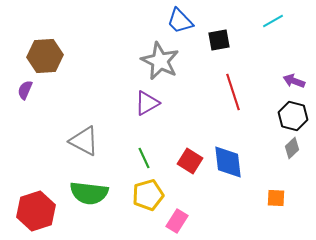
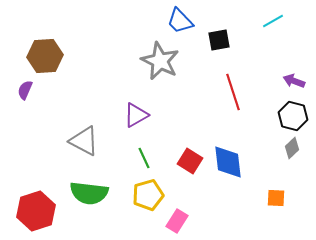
purple triangle: moved 11 px left, 12 px down
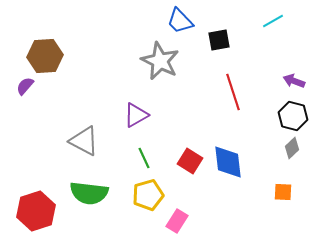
purple semicircle: moved 4 px up; rotated 18 degrees clockwise
orange square: moved 7 px right, 6 px up
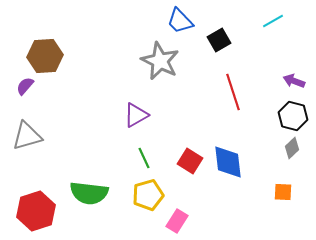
black square: rotated 20 degrees counterclockwise
gray triangle: moved 57 px left, 5 px up; rotated 44 degrees counterclockwise
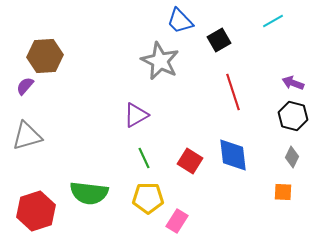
purple arrow: moved 1 px left, 2 px down
gray diamond: moved 9 px down; rotated 20 degrees counterclockwise
blue diamond: moved 5 px right, 7 px up
yellow pentagon: moved 3 px down; rotated 16 degrees clockwise
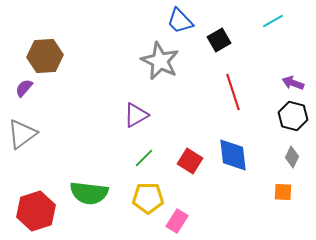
purple semicircle: moved 1 px left, 2 px down
gray triangle: moved 5 px left, 2 px up; rotated 20 degrees counterclockwise
green line: rotated 70 degrees clockwise
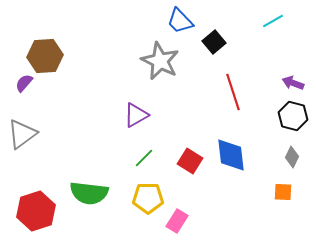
black square: moved 5 px left, 2 px down; rotated 10 degrees counterclockwise
purple semicircle: moved 5 px up
blue diamond: moved 2 px left
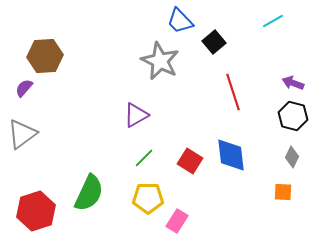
purple semicircle: moved 5 px down
green semicircle: rotated 72 degrees counterclockwise
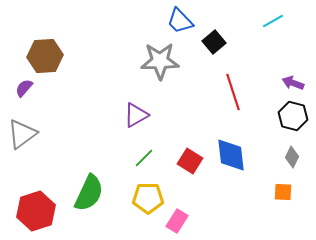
gray star: rotated 27 degrees counterclockwise
